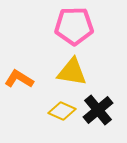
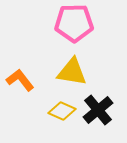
pink pentagon: moved 3 px up
orange L-shape: moved 1 px right, 1 px down; rotated 20 degrees clockwise
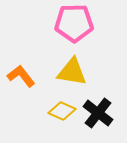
orange L-shape: moved 1 px right, 4 px up
black cross: moved 3 px down; rotated 12 degrees counterclockwise
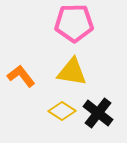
yellow diamond: rotated 8 degrees clockwise
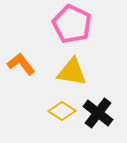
pink pentagon: moved 2 px left, 1 px down; rotated 27 degrees clockwise
orange L-shape: moved 12 px up
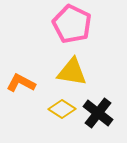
orange L-shape: moved 19 px down; rotated 24 degrees counterclockwise
yellow diamond: moved 2 px up
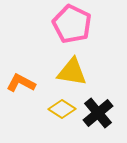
black cross: rotated 12 degrees clockwise
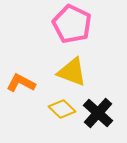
yellow triangle: rotated 12 degrees clockwise
yellow diamond: rotated 12 degrees clockwise
black cross: rotated 8 degrees counterclockwise
